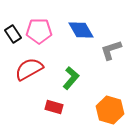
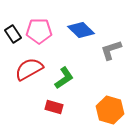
blue diamond: rotated 16 degrees counterclockwise
green L-shape: moved 7 px left; rotated 15 degrees clockwise
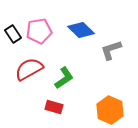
pink pentagon: rotated 10 degrees counterclockwise
orange hexagon: rotated 8 degrees clockwise
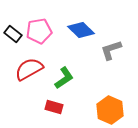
black rectangle: rotated 18 degrees counterclockwise
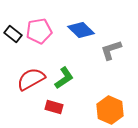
red semicircle: moved 2 px right, 10 px down
